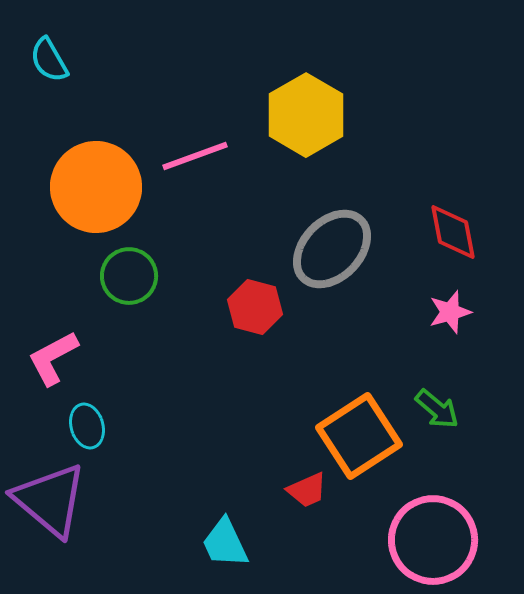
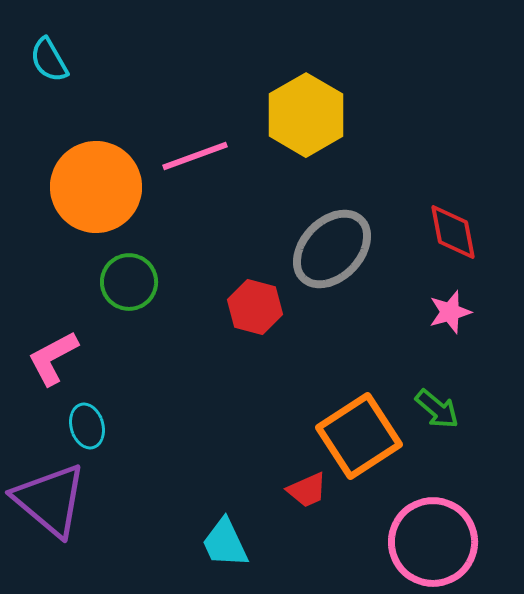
green circle: moved 6 px down
pink circle: moved 2 px down
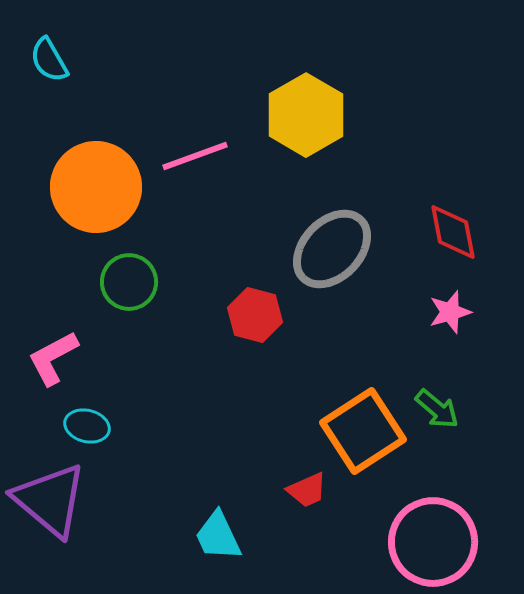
red hexagon: moved 8 px down
cyan ellipse: rotated 60 degrees counterclockwise
orange square: moved 4 px right, 5 px up
cyan trapezoid: moved 7 px left, 7 px up
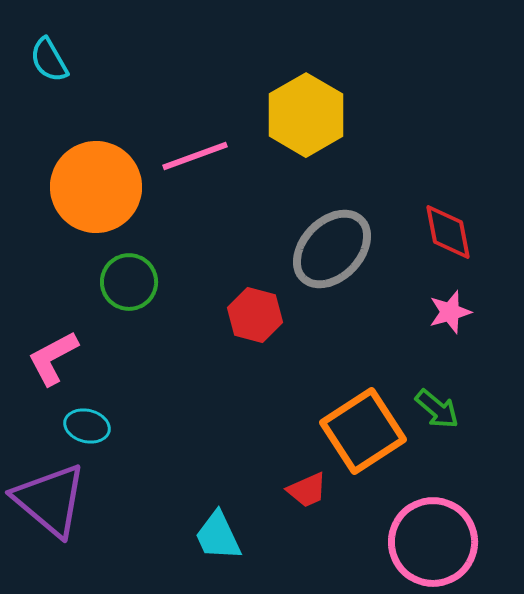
red diamond: moved 5 px left
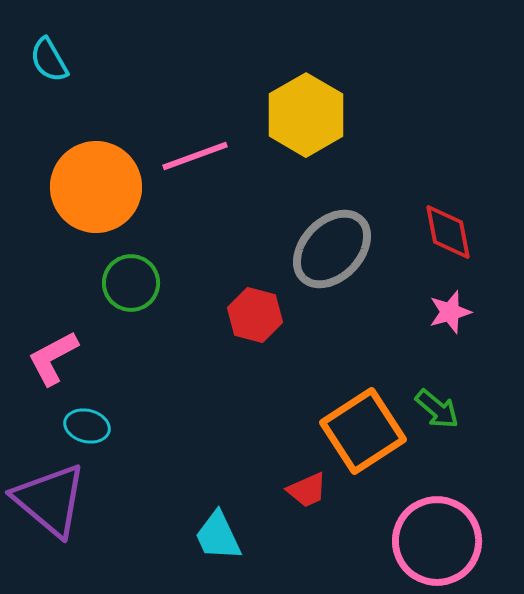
green circle: moved 2 px right, 1 px down
pink circle: moved 4 px right, 1 px up
